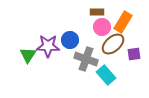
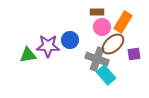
green triangle: rotated 48 degrees clockwise
gray cross: moved 11 px right
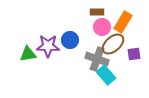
green triangle: moved 1 px up
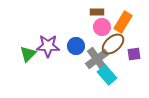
blue circle: moved 6 px right, 6 px down
green triangle: rotated 36 degrees counterclockwise
gray cross: rotated 35 degrees clockwise
cyan rectangle: moved 1 px right
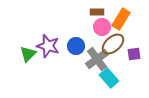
orange rectangle: moved 2 px left, 3 px up
purple star: rotated 15 degrees clockwise
cyan rectangle: moved 2 px right, 3 px down
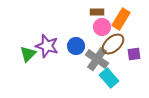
purple star: moved 1 px left
gray cross: rotated 20 degrees counterclockwise
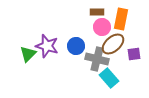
orange rectangle: rotated 20 degrees counterclockwise
gray cross: rotated 20 degrees counterclockwise
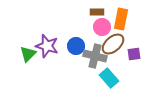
gray cross: moved 2 px left, 3 px up
